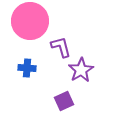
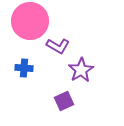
purple L-shape: moved 3 px left, 1 px up; rotated 135 degrees clockwise
blue cross: moved 3 px left
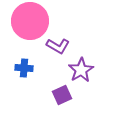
purple square: moved 2 px left, 6 px up
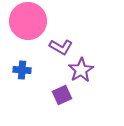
pink circle: moved 2 px left
purple L-shape: moved 3 px right, 1 px down
blue cross: moved 2 px left, 2 px down
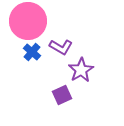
blue cross: moved 10 px right, 18 px up; rotated 36 degrees clockwise
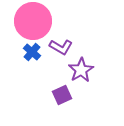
pink circle: moved 5 px right
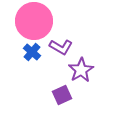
pink circle: moved 1 px right
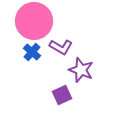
purple star: rotated 20 degrees counterclockwise
